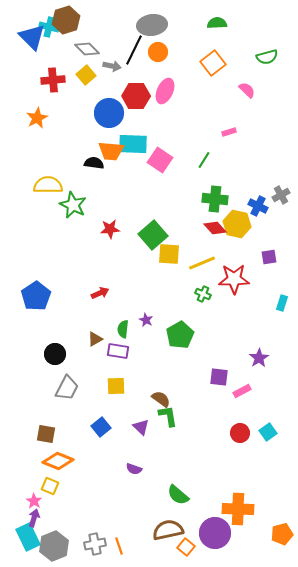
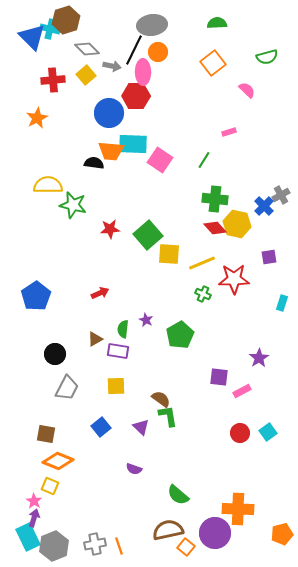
cyan cross at (49, 27): moved 1 px right, 2 px down
pink ellipse at (165, 91): moved 22 px left, 19 px up; rotated 25 degrees counterclockwise
green star at (73, 205): rotated 12 degrees counterclockwise
blue cross at (258, 206): moved 6 px right; rotated 18 degrees clockwise
green square at (153, 235): moved 5 px left
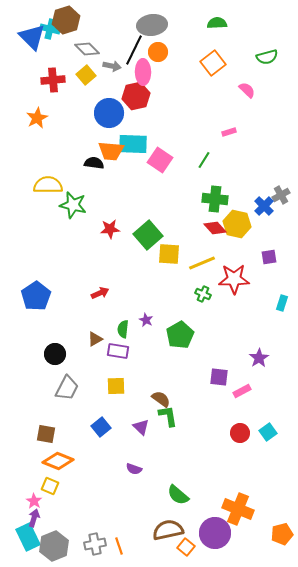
red hexagon at (136, 96): rotated 12 degrees counterclockwise
orange cross at (238, 509): rotated 20 degrees clockwise
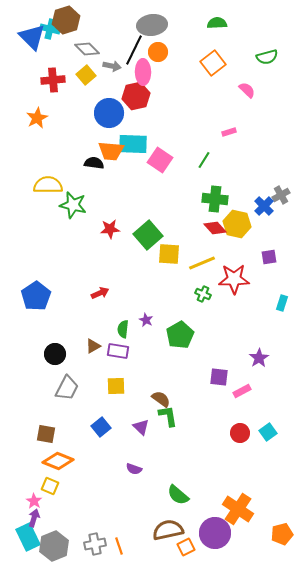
brown triangle at (95, 339): moved 2 px left, 7 px down
orange cross at (238, 509): rotated 12 degrees clockwise
orange square at (186, 547): rotated 24 degrees clockwise
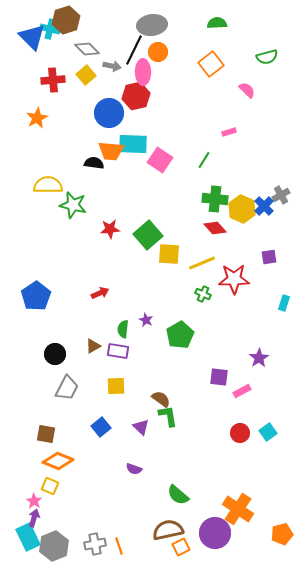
orange square at (213, 63): moved 2 px left, 1 px down
yellow hexagon at (237, 224): moved 5 px right, 15 px up; rotated 12 degrees clockwise
cyan rectangle at (282, 303): moved 2 px right
orange square at (186, 547): moved 5 px left
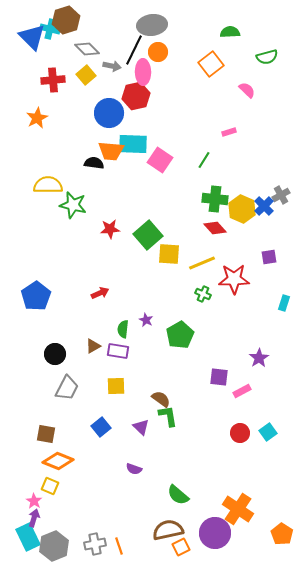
green semicircle at (217, 23): moved 13 px right, 9 px down
orange pentagon at (282, 534): rotated 25 degrees counterclockwise
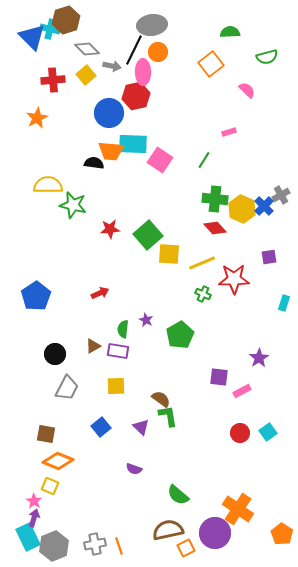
orange square at (181, 547): moved 5 px right, 1 px down
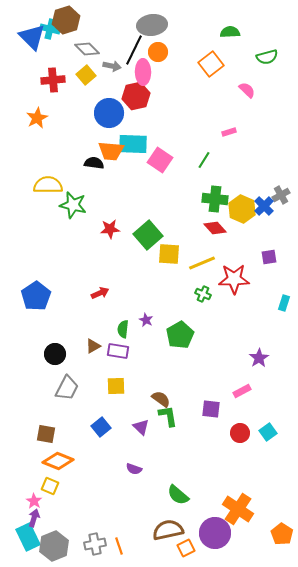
purple square at (219, 377): moved 8 px left, 32 px down
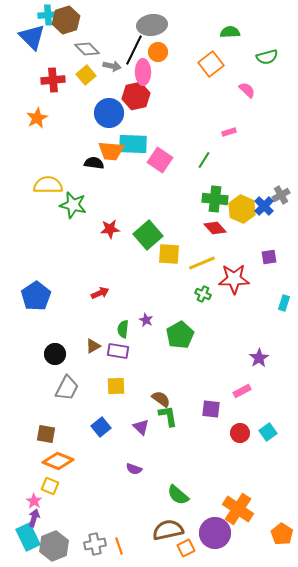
cyan cross at (50, 29): moved 2 px left, 14 px up; rotated 18 degrees counterclockwise
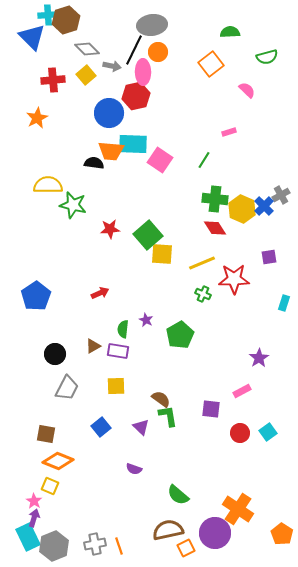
red diamond at (215, 228): rotated 10 degrees clockwise
yellow square at (169, 254): moved 7 px left
